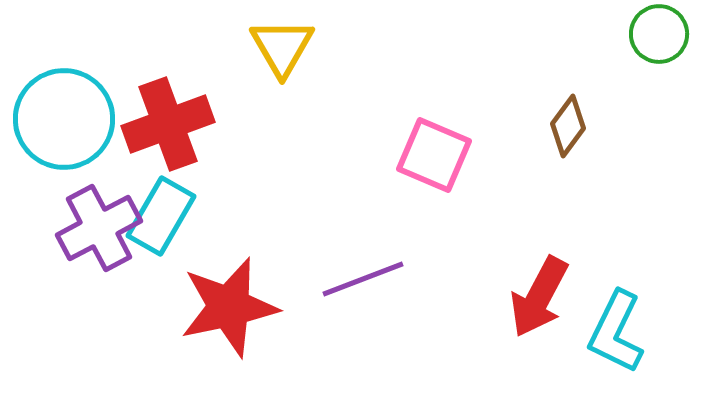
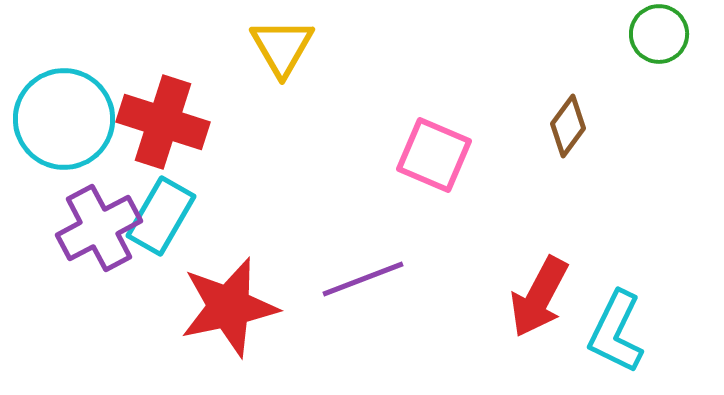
red cross: moved 5 px left, 2 px up; rotated 38 degrees clockwise
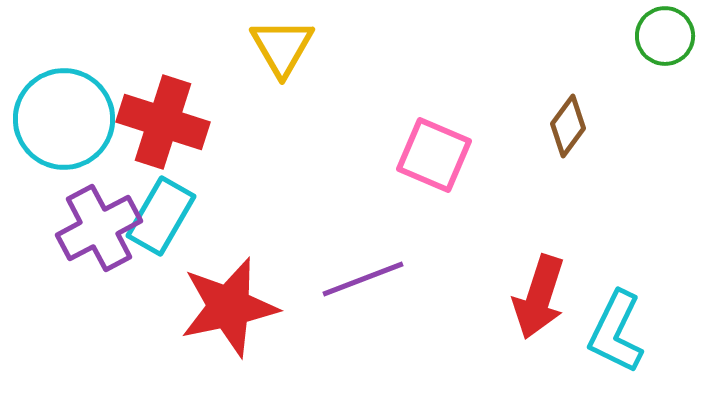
green circle: moved 6 px right, 2 px down
red arrow: rotated 10 degrees counterclockwise
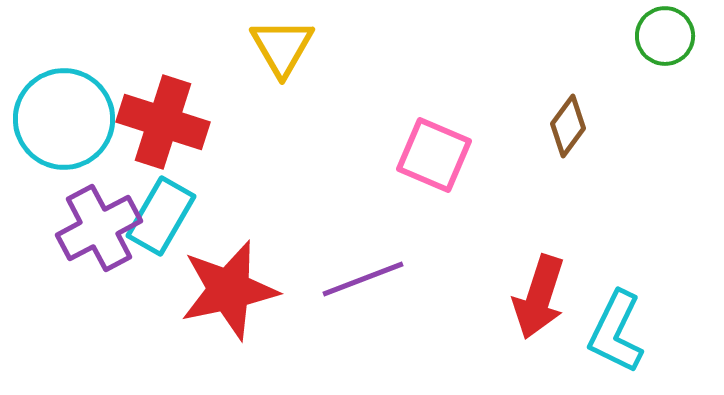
red star: moved 17 px up
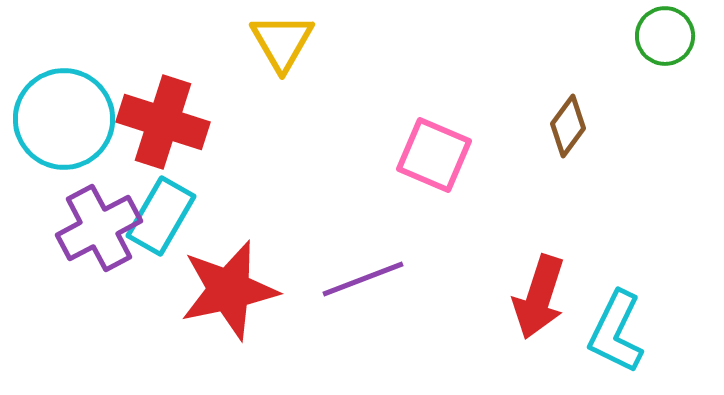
yellow triangle: moved 5 px up
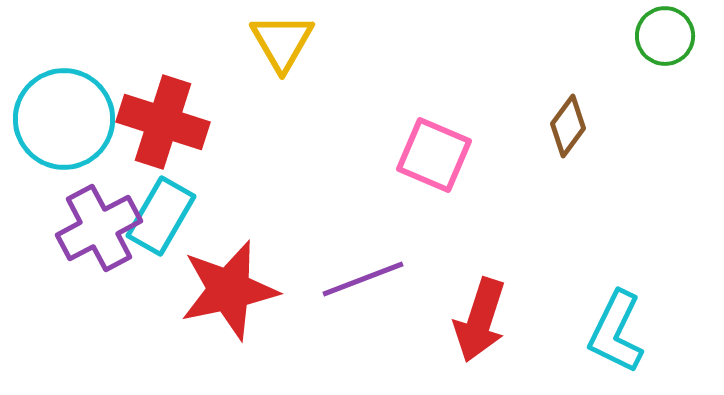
red arrow: moved 59 px left, 23 px down
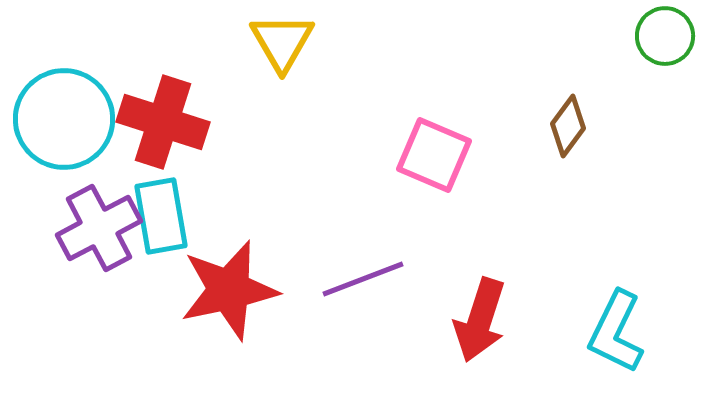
cyan rectangle: rotated 40 degrees counterclockwise
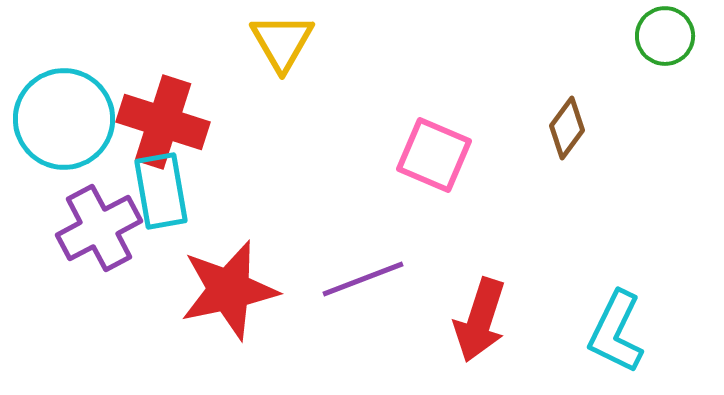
brown diamond: moved 1 px left, 2 px down
cyan rectangle: moved 25 px up
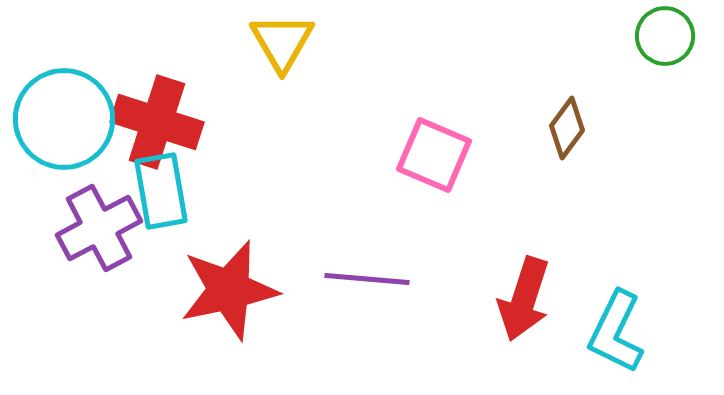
red cross: moved 6 px left
purple line: moved 4 px right; rotated 26 degrees clockwise
red arrow: moved 44 px right, 21 px up
